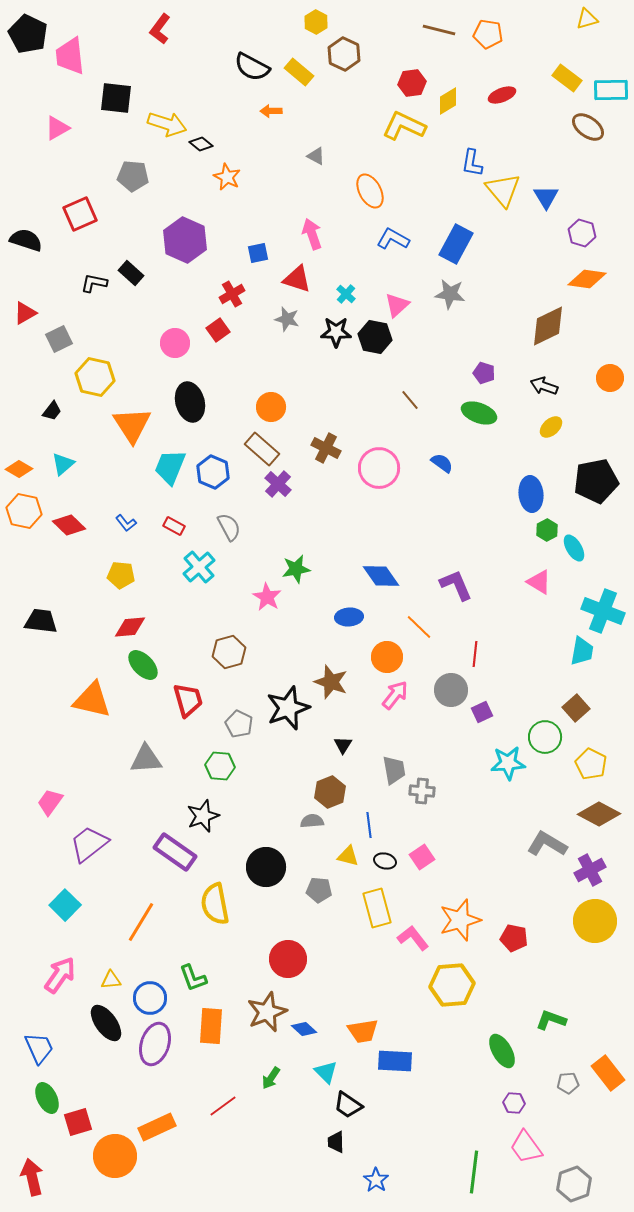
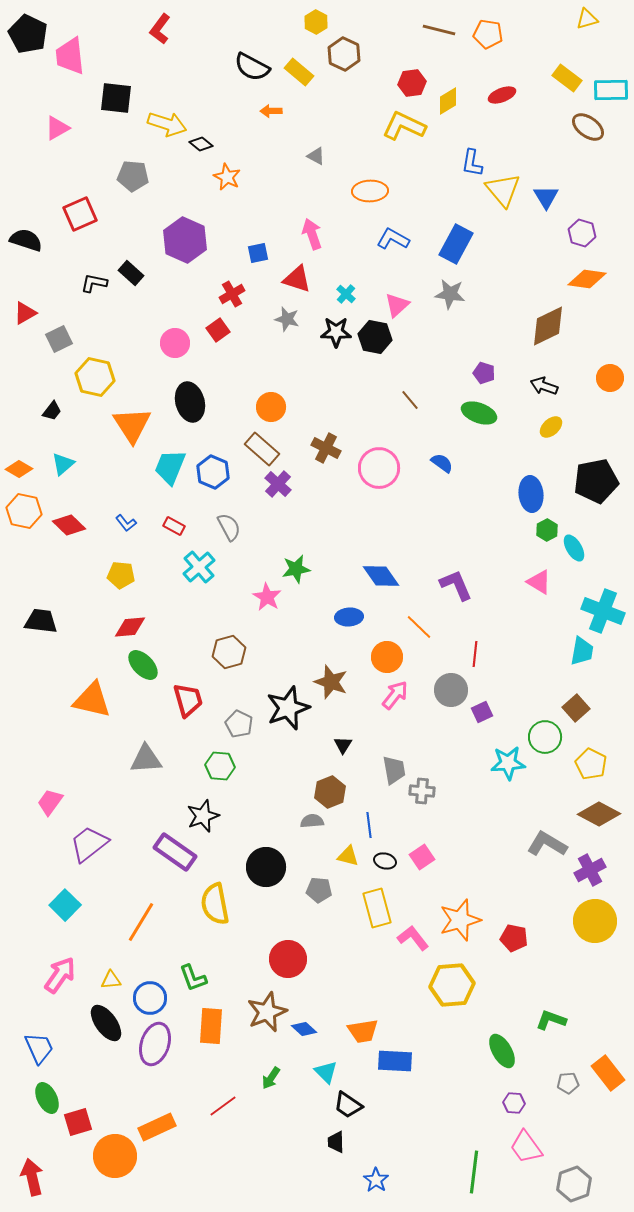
orange ellipse at (370, 191): rotated 64 degrees counterclockwise
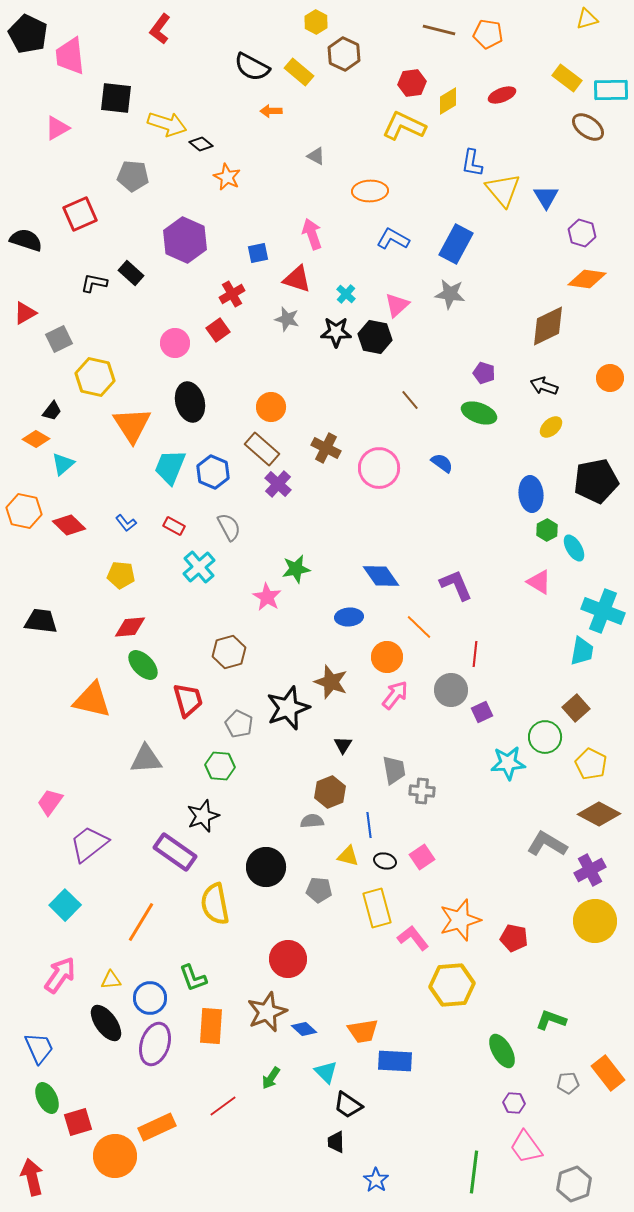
orange diamond at (19, 469): moved 17 px right, 30 px up
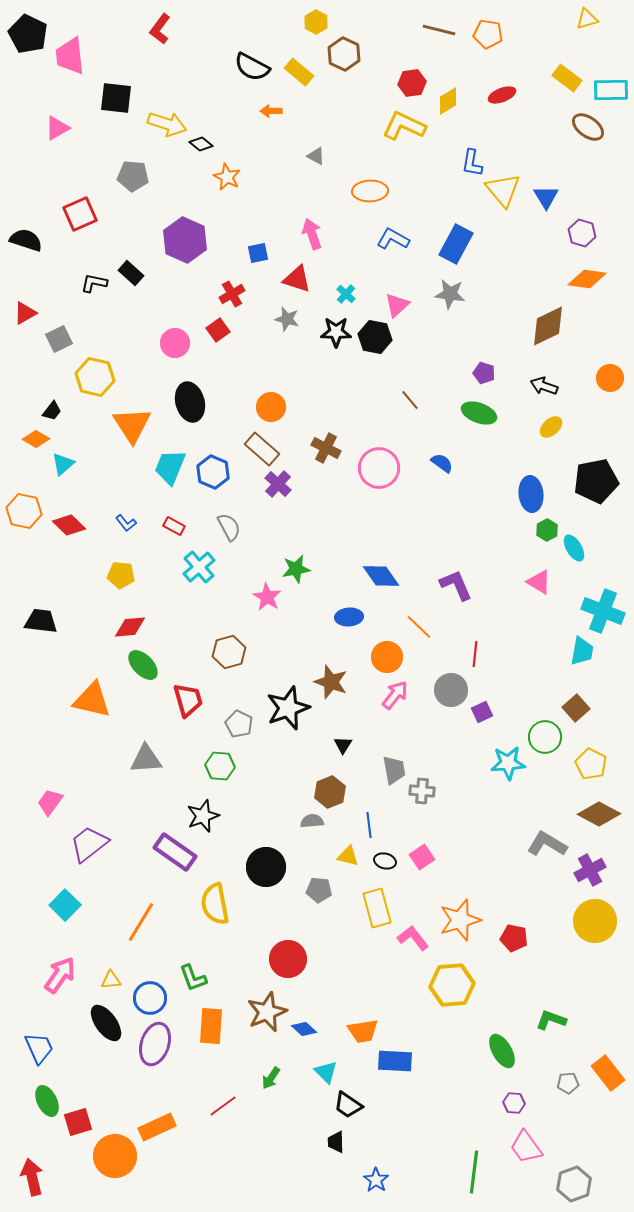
green ellipse at (47, 1098): moved 3 px down
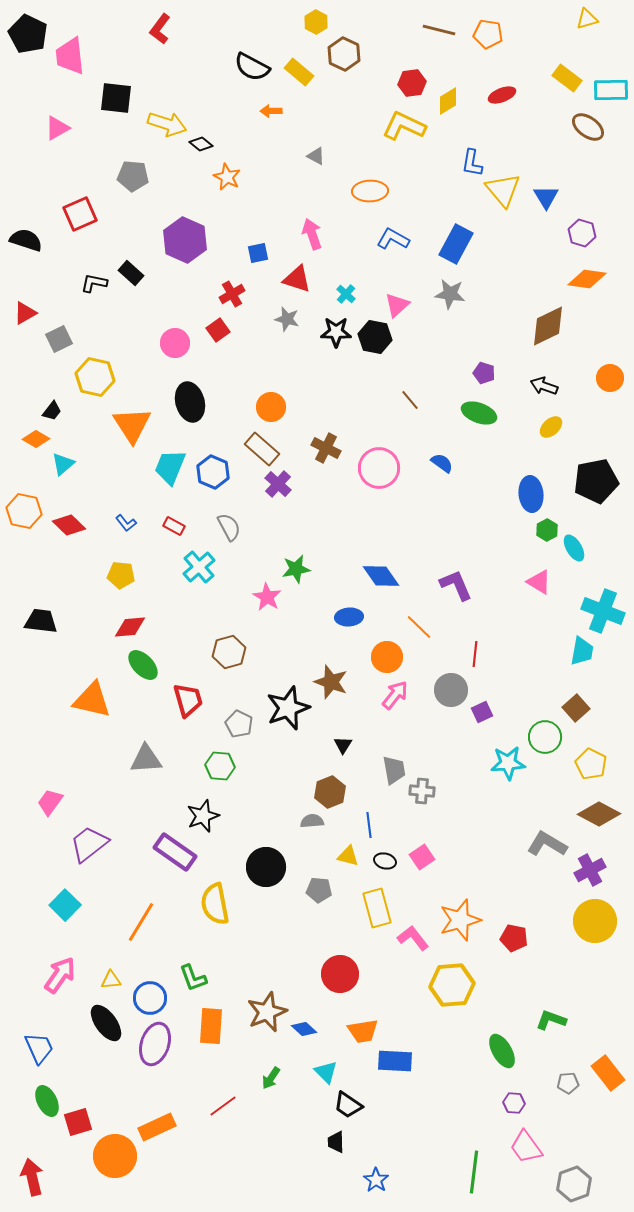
red circle at (288, 959): moved 52 px right, 15 px down
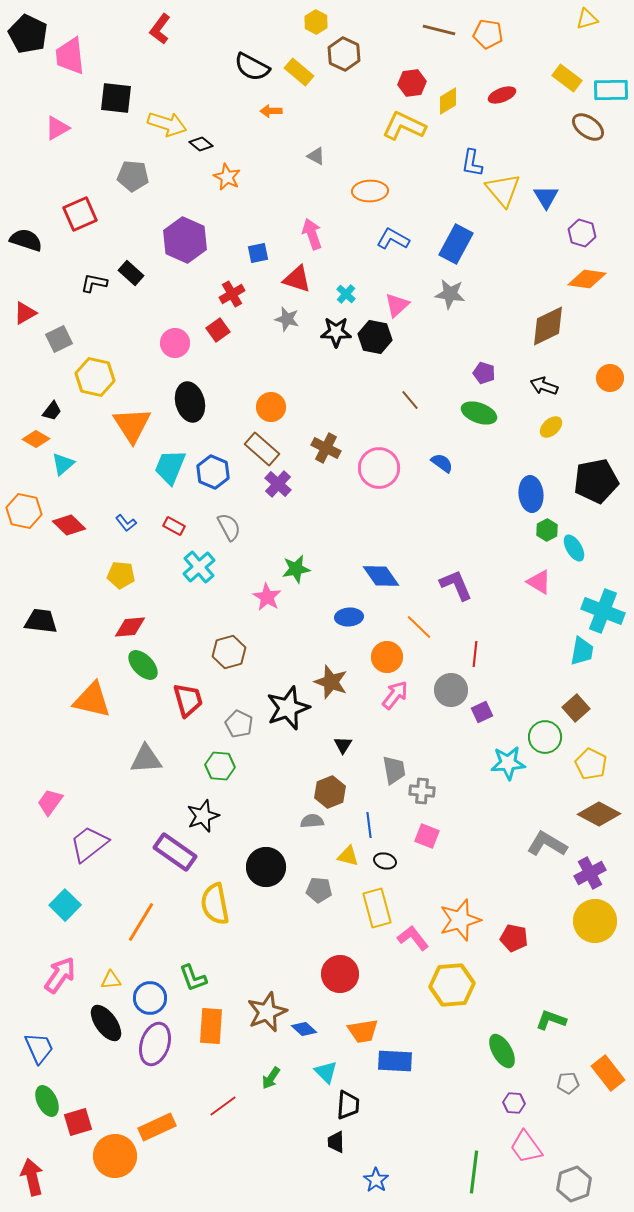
pink square at (422, 857): moved 5 px right, 21 px up; rotated 35 degrees counterclockwise
purple cross at (590, 870): moved 3 px down
black trapezoid at (348, 1105): rotated 120 degrees counterclockwise
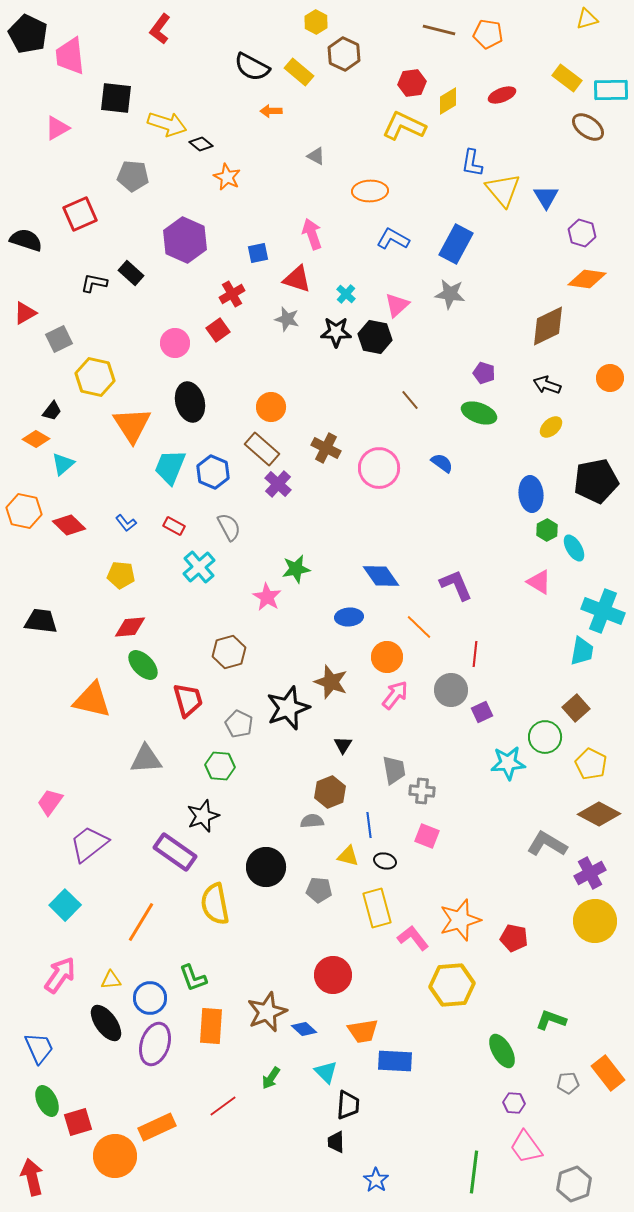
black arrow at (544, 386): moved 3 px right, 1 px up
red circle at (340, 974): moved 7 px left, 1 px down
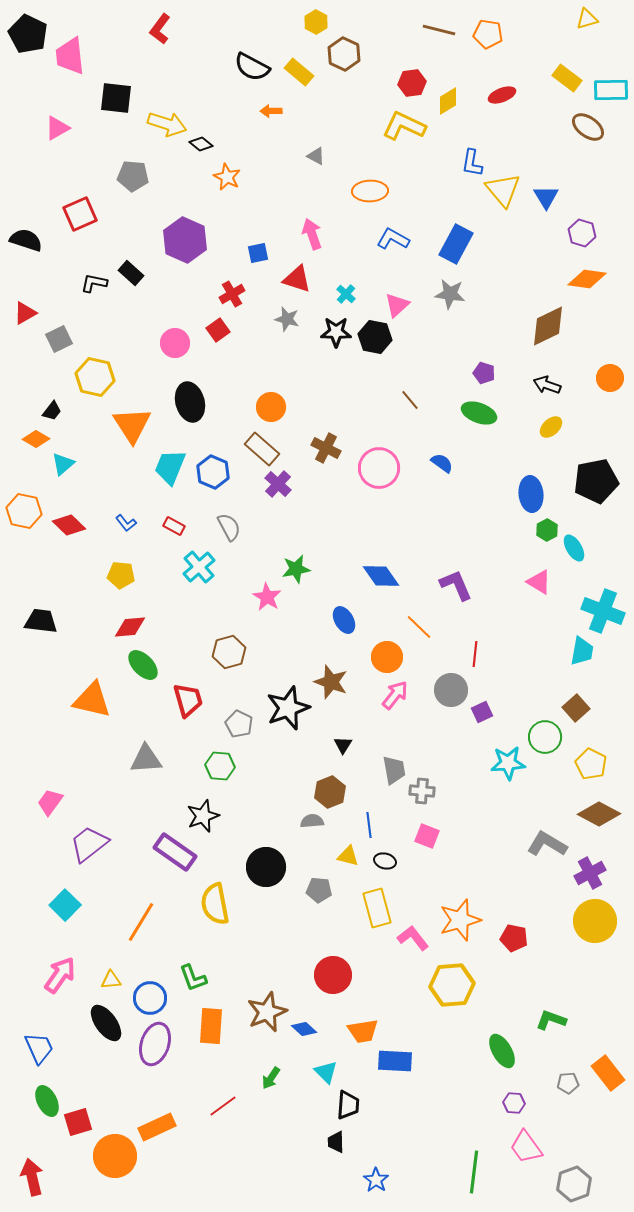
blue ellipse at (349, 617): moved 5 px left, 3 px down; rotated 64 degrees clockwise
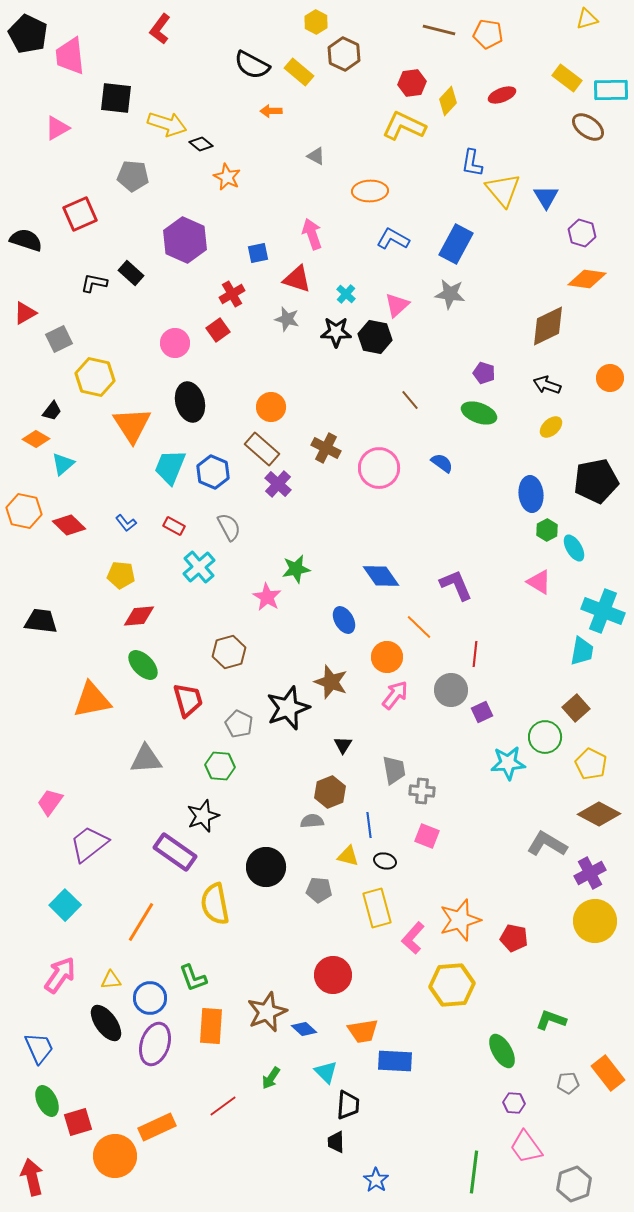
black semicircle at (252, 67): moved 2 px up
yellow diamond at (448, 101): rotated 16 degrees counterclockwise
red diamond at (130, 627): moved 9 px right, 11 px up
orange triangle at (92, 700): rotated 24 degrees counterclockwise
pink L-shape at (413, 938): rotated 100 degrees counterclockwise
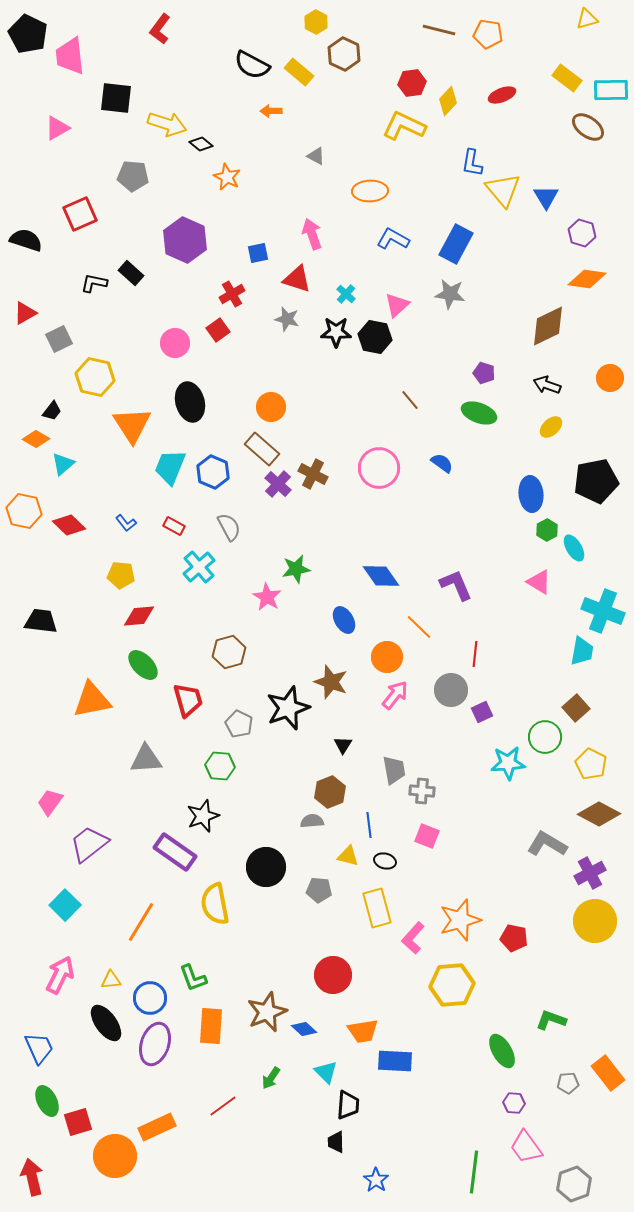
brown cross at (326, 448): moved 13 px left, 26 px down
pink arrow at (60, 975): rotated 9 degrees counterclockwise
